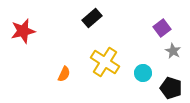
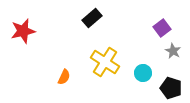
orange semicircle: moved 3 px down
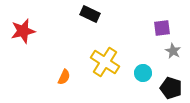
black rectangle: moved 2 px left, 4 px up; rotated 66 degrees clockwise
purple square: rotated 30 degrees clockwise
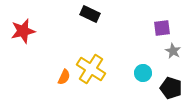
yellow cross: moved 14 px left, 7 px down
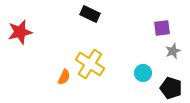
red star: moved 3 px left, 1 px down
gray star: rotated 21 degrees clockwise
yellow cross: moved 1 px left, 5 px up
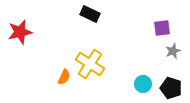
cyan circle: moved 11 px down
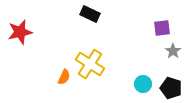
gray star: rotated 14 degrees counterclockwise
